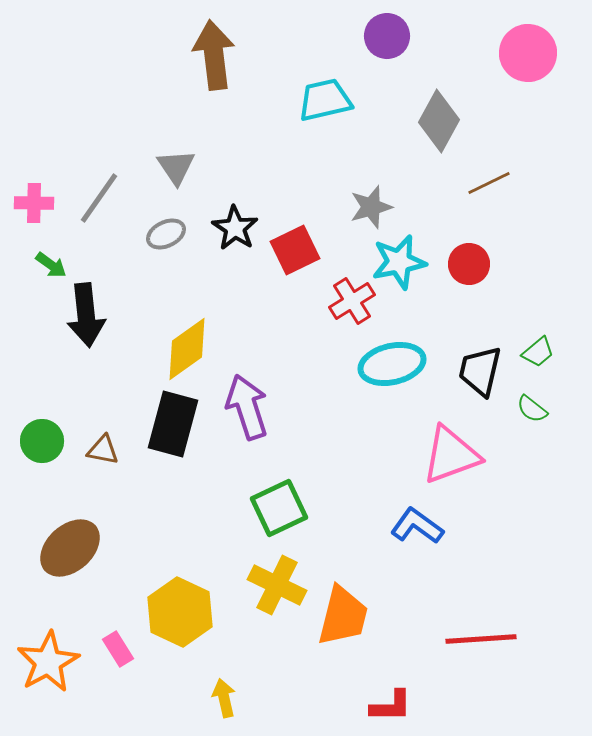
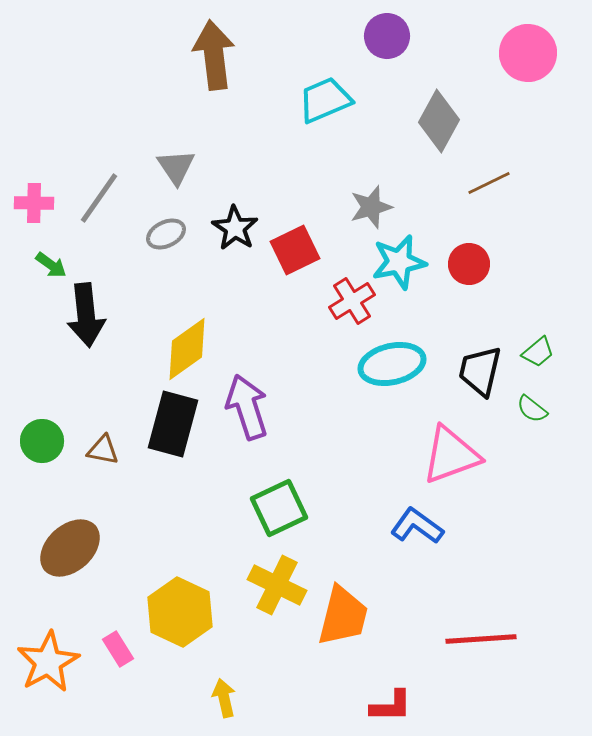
cyan trapezoid: rotated 10 degrees counterclockwise
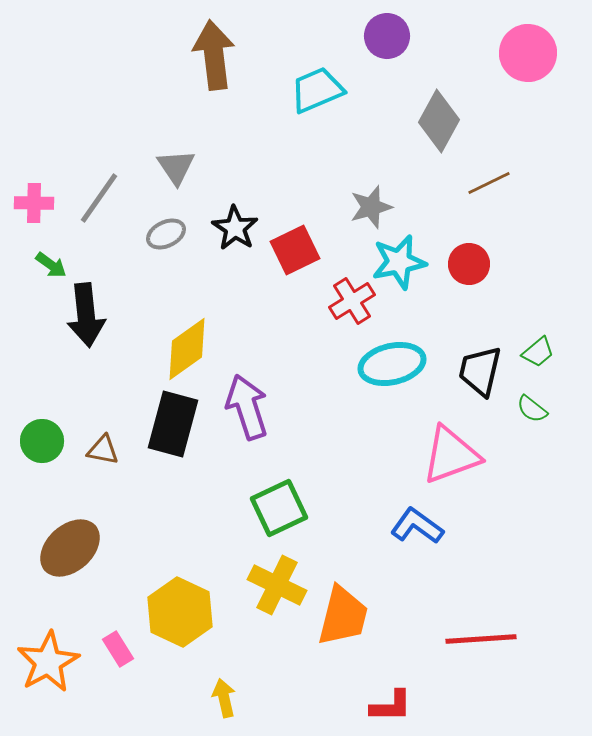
cyan trapezoid: moved 8 px left, 10 px up
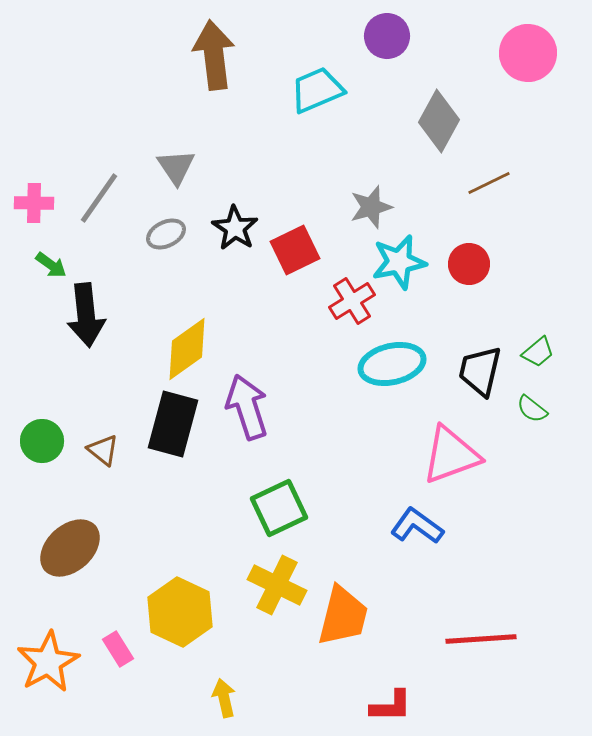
brown triangle: rotated 28 degrees clockwise
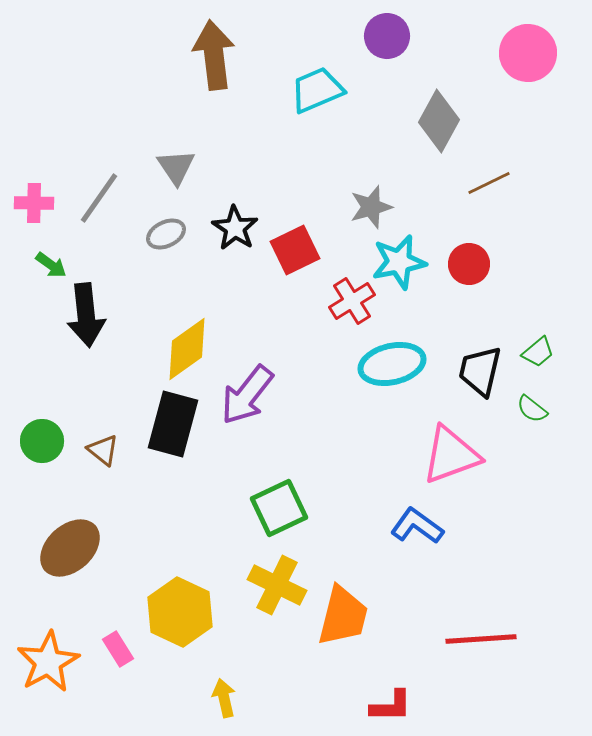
purple arrow: moved 12 px up; rotated 124 degrees counterclockwise
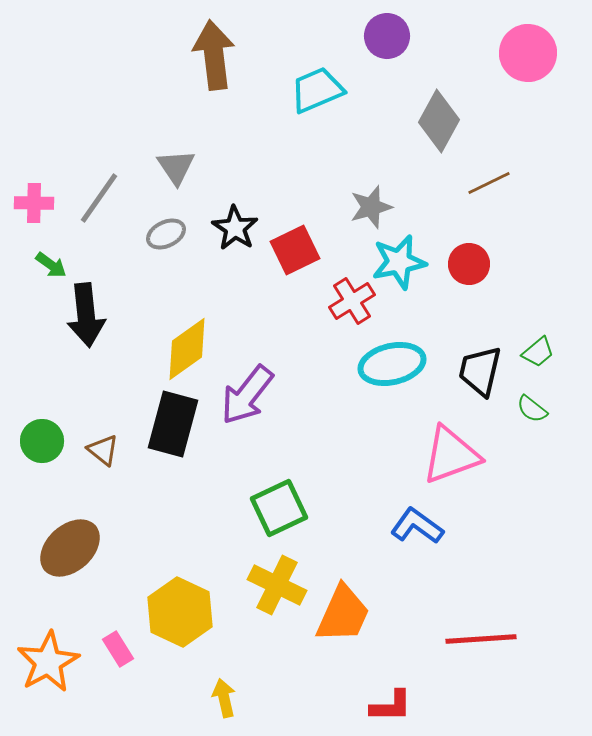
orange trapezoid: moved 2 px up; rotated 10 degrees clockwise
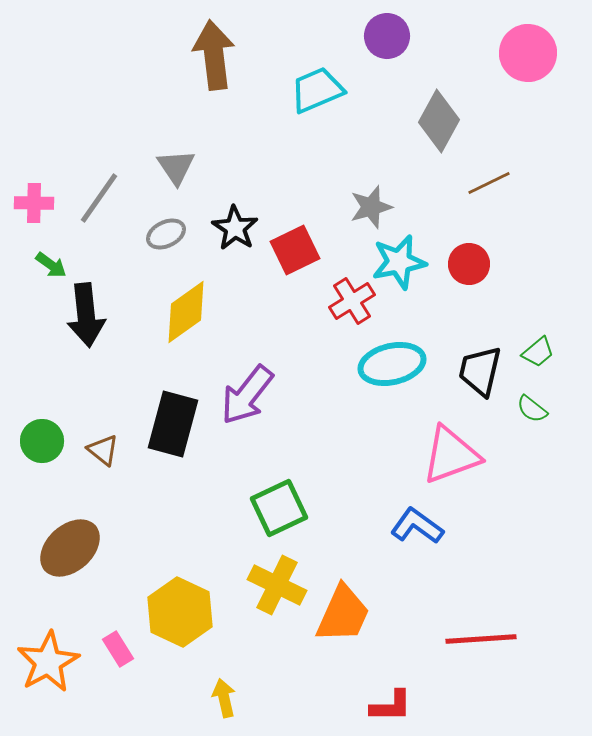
yellow diamond: moved 1 px left, 37 px up
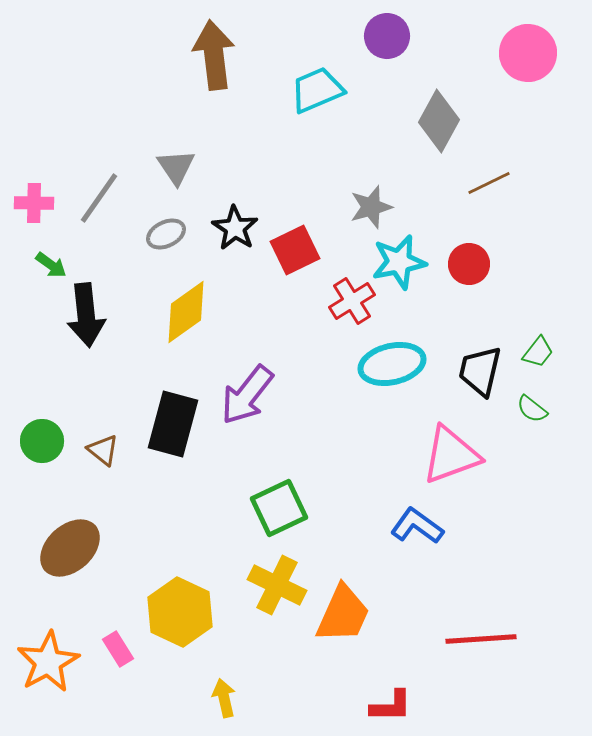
green trapezoid: rotated 12 degrees counterclockwise
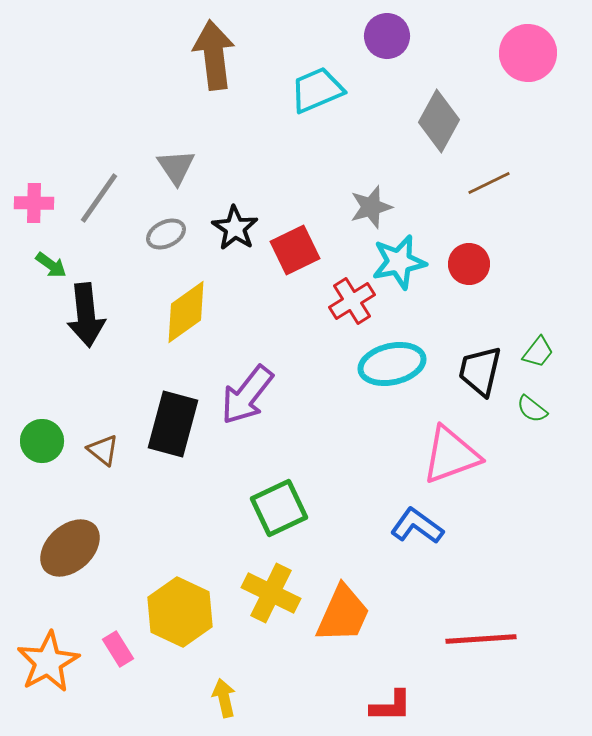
yellow cross: moved 6 px left, 8 px down
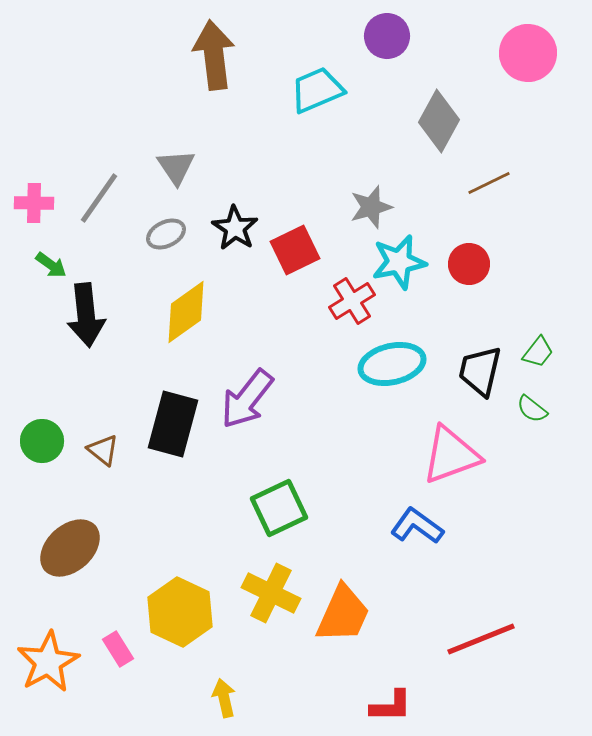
purple arrow: moved 4 px down
red line: rotated 18 degrees counterclockwise
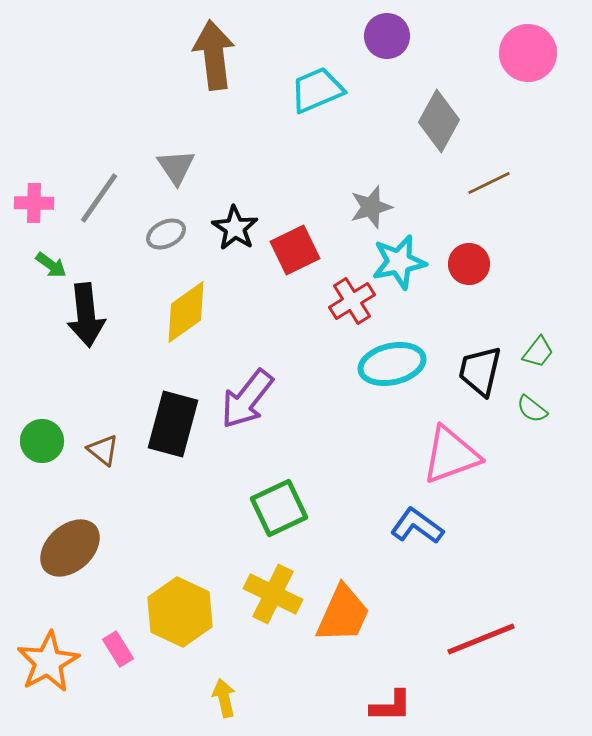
yellow cross: moved 2 px right, 1 px down
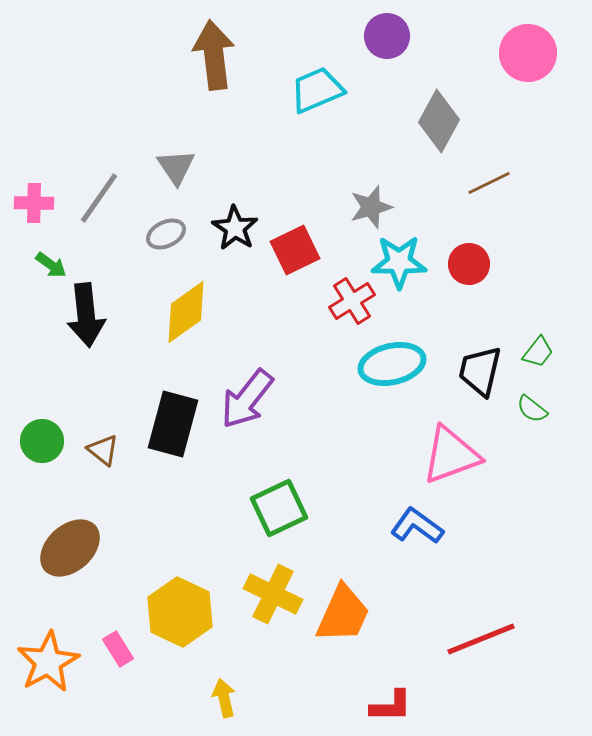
cyan star: rotated 12 degrees clockwise
